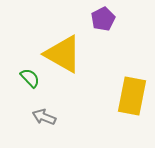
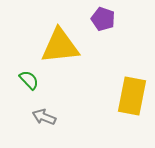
purple pentagon: rotated 25 degrees counterclockwise
yellow triangle: moved 3 px left, 8 px up; rotated 36 degrees counterclockwise
green semicircle: moved 1 px left, 2 px down
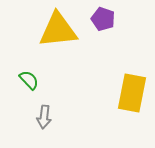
yellow triangle: moved 2 px left, 16 px up
yellow rectangle: moved 3 px up
gray arrow: rotated 105 degrees counterclockwise
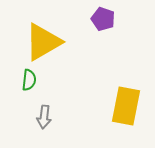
yellow triangle: moved 15 px left, 12 px down; rotated 24 degrees counterclockwise
green semicircle: rotated 50 degrees clockwise
yellow rectangle: moved 6 px left, 13 px down
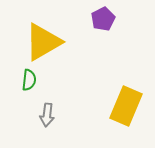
purple pentagon: rotated 25 degrees clockwise
yellow rectangle: rotated 12 degrees clockwise
gray arrow: moved 3 px right, 2 px up
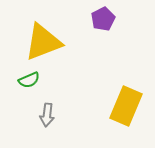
yellow triangle: rotated 9 degrees clockwise
green semicircle: rotated 60 degrees clockwise
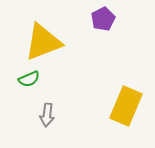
green semicircle: moved 1 px up
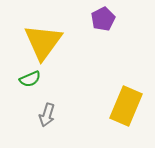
yellow triangle: rotated 33 degrees counterclockwise
green semicircle: moved 1 px right
gray arrow: rotated 10 degrees clockwise
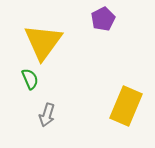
green semicircle: rotated 90 degrees counterclockwise
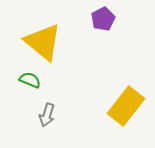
yellow triangle: rotated 27 degrees counterclockwise
green semicircle: moved 1 px down; rotated 45 degrees counterclockwise
yellow rectangle: rotated 15 degrees clockwise
